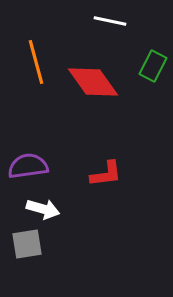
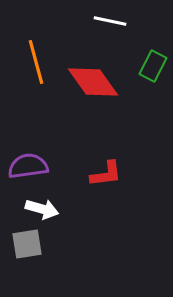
white arrow: moved 1 px left
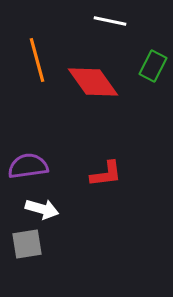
orange line: moved 1 px right, 2 px up
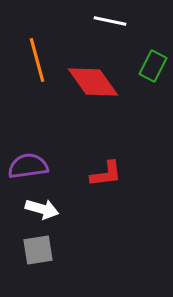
gray square: moved 11 px right, 6 px down
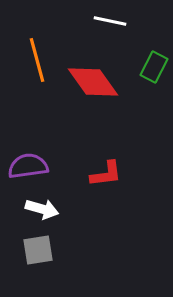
green rectangle: moved 1 px right, 1 px down
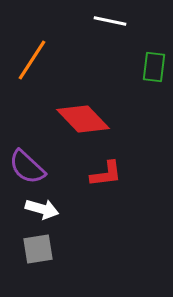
orange line: moved 5 px left; rotated 48 degrees clockwise
green rectangle: rotated 20 degrees counterclockwise
red diamond: moved 10 px left, 37 px down; rotated 8 degrees counterclockwise
purple semicircle: moved 1 px left, 1 px down; rotated 129 degrees counterclockwise
gray square: moved 1 px up
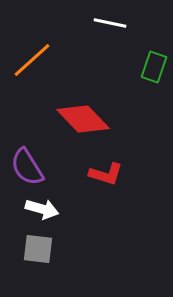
white line: moved 2 px down
orange line: rotated 15 degrees clockwise
green rectangle: rotated 12 degrees clockwise
purple semicircle: rotated 15 degrees clockwise
red L-shape: rotated 24 degrees clockwise
gray square: rotated 16 degrees clockwise
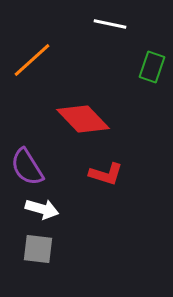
white line: moved 1 px down
green rectangle: moved 2 px left
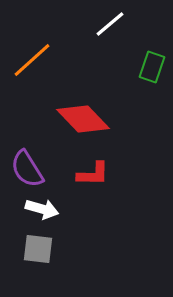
white line: rotated 52 degrees counterclockwise
purple semicircle: moved 2 px down
red L-shape: moved 13 px left; rotated 16 degrees counterclockwise
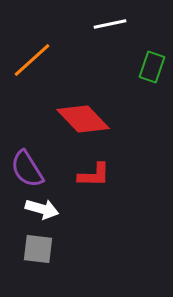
white line: rotated 28 degrees clockwise
red L-shape: moved 1 px right, 1 px down
